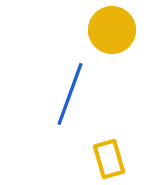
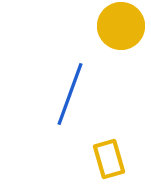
yellow circle: moved 9 px right, 4 px up
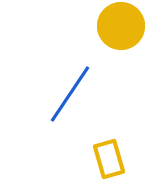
blue line: rotated 14 degrees clockwise
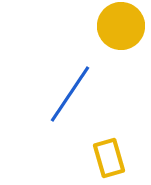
yellow rectangle: moved 1 px up
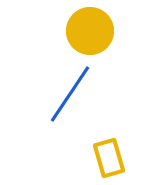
yellow circle: moved 31 px left, 5 px down
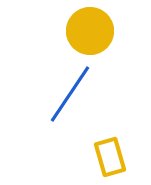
yellow rectangle: moved 1 px right, 1 px up
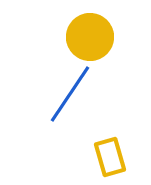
yellow circle: moved 6 px down
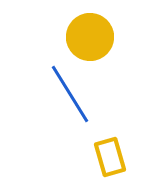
blue line: rotated 66 degrees counterclockwise
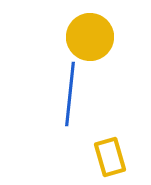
blue line: rotated 38 degrees clockwise
